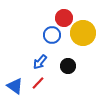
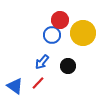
red circle: moved 4 px left, 2 px down
blue arrow: moved 2 px right
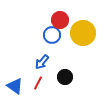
black circle: moved 3 px left, 11 px down
red line: rotated 16 degrees counterclockwise
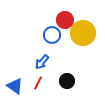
red circle: moved 5 px right
black circle: moved 2 px right, 4 px down
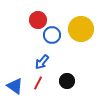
red circle: moved 27 px left
yellow circle: moved 2 px left, 4 px up
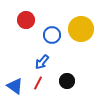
red circle: moved 12 px left
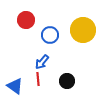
yellow circle: moved 2 px right, 1 px down
blue circle: moved 2 px left
red line: moved 4 px up; rotated 32 degrees counterclockwise
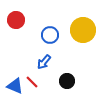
red circle: moved 10 px left
blue arrow: moved 2 px right
red line: moved 6 px left, 3 px down; rotated 40 degrees counterclockwise
blue triangle: rotated 12 degrees counterclockwise
